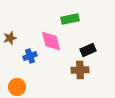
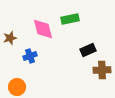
pink diamond: moved 8 px left, 12 px up
brown cross: moved 22 px right
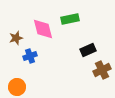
brown star: moved 6 px right
brown cross: rotated 24 degrees counterclockwise
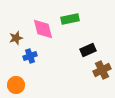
orange circle: moved 1 px left, 2 px up
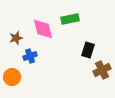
black rectangle: rotated 49 degrees counterclockwise
orange circle: moved 4 px left, 8 px up
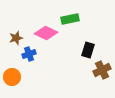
pink diamond: moved 3 px right, 4 px down; rotated 50 degrees counterclockwise
blue cross: moved 1 px left, 2 px up
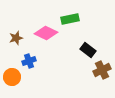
black rectangle: rotated 70 degrees counterclockwise
blue cross: moved 7 px down
